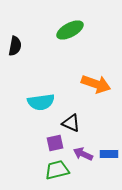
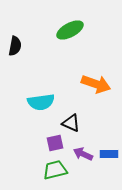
green trapezoid: moved 2 px left
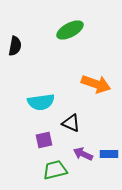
purple square: moved 11 px left, 3 px up
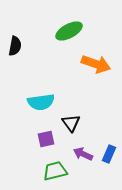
green ellipse: moved 1 px left, 1 px down
orange arrow: moved 20 px up
black triangle: rotated 30 degrees clockwise
purple square: moved 2 px right, 1 px up
blue rectangle: rotated 66 degrees counterclockwise
green trapezoid: moved 1 px down
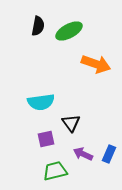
black semicircle: moved 23 px right, 20 px up
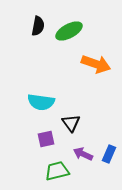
cyan semicircle: rotated 16 degrees clockwise
green trapezoid: moved 2 px right
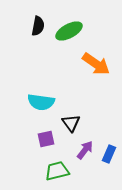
orange arrow: rotated 16 degrees clockwise
purple arrow: moved 2 px right, 4 px up; rotated 102 degrees clockwise
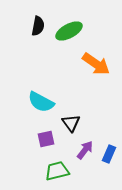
cyan semicircle: rotated 20 degrees clockwise
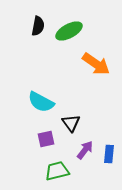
blue rectangle: rotated 18 degrees counterclockwise
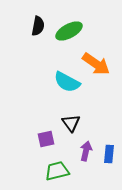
cyan semicircle: moved 26 px right, 20 px up
purple arrow: moved 1 px right, 1 px down; rotated 24 degrees counterclockwise
